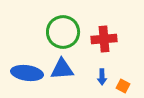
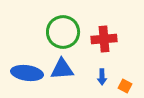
orange square: moved 2 px right
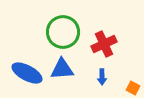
red cross: moved 5 px down; rotated 20 degrees counterclockwise
blue ellipse: rotated 20 degrees clockwise
orange square: moved 8 px right, 2 px down
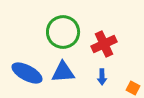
blue triangle: moved 1 px right, 3 px down
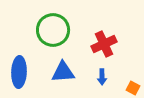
green circle: moved 10 px left, 2 px up
blue ellipse: moved 8 px left, 1 px up; rotated 64 degrees clockwise
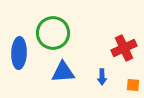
green circle: moved 3 px down
red cross: moved 20 px right, 4 px down
blue ellipse: moved 19 px up
orange square: moved 3 px up; rotated 24 degrees counterclockwise
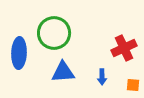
green circle: moved 1 px right
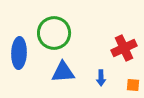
blue arrow: moved 1 px left, 1 px down
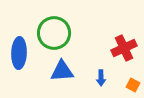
blue triangle: moved 1 px left, 1 px up
orange square: rotated 24 degrees clockwise
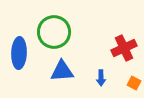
green circle: moved 1 px up
orange square: moved 1 px right, 2 px up
